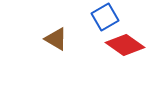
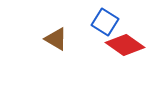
blue square: moved 5 px down; rotated 28 degrees counterclockwise
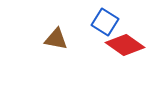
brown triangle: rotated 20 degrees counterclockwise
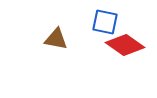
blue square: rotated 20 degrees counterclockwise
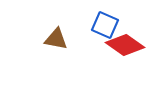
blue square: moved 3 px down; rotated 12 degrees clockwise
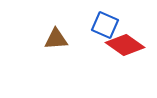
brown triangle: rotated 15 degrees counterclockwise
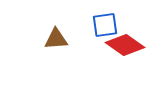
blue square: rotated 32 degrees counterclockwise
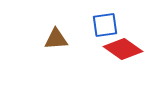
red diamond: moved 2 px left, 4 px down
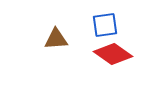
red diamond: moved 10 px left, 5 px down
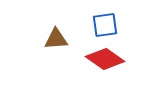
red diamond: moved 8 px left, 5 px down
